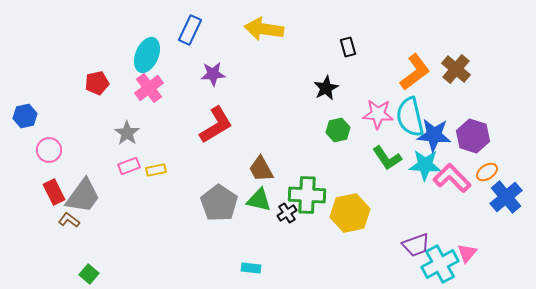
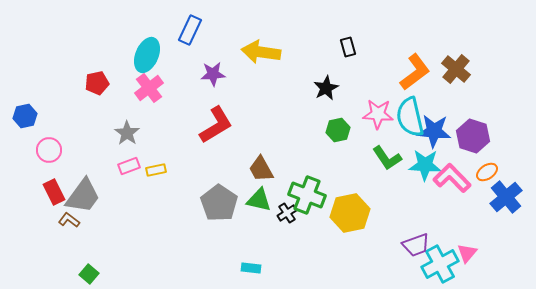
yellow arrow: moved 3 px left, 23 px down
blue star: moved 4 px up
green cross: rotated 18 degrees clockwise
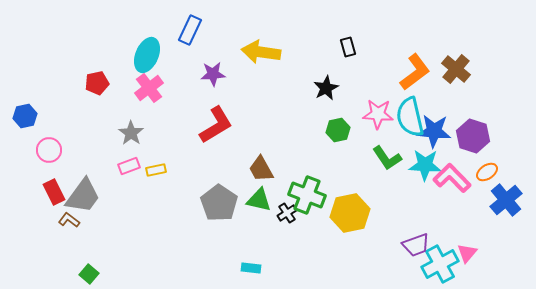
gray star: moved 4 px right
blue cross: moved 3 px down
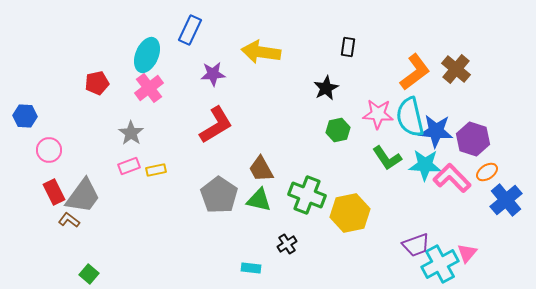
black rectangle: rotated 24 degrees clockwise
blue hexagon: rotated 15 degrees clockwise
blue star: moved 2 px right
purple hexagon: moved 3 px down
gray pentagon: moved 8 px up
black cross: moved 31 px down
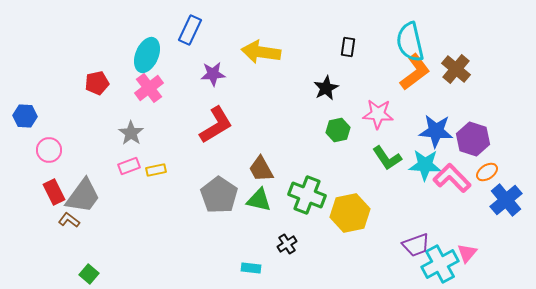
cyan semicircle: moved 75 px up
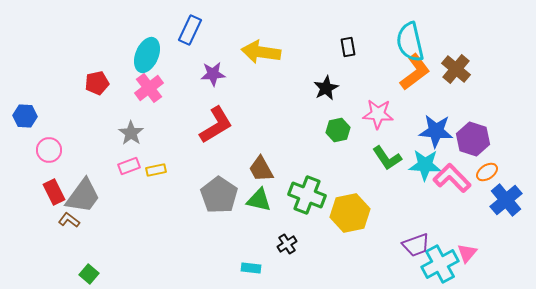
black rectangle: rotated 18 degrees counterclockwise
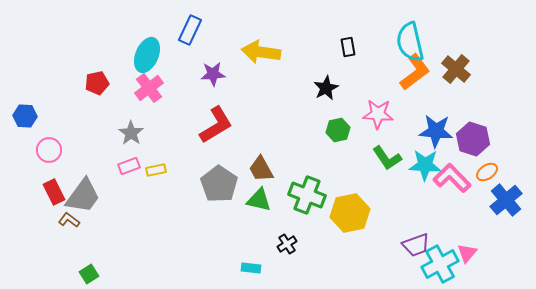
gray pentagon: moved 11 px up
green square: rotated 18 degrees clockwise
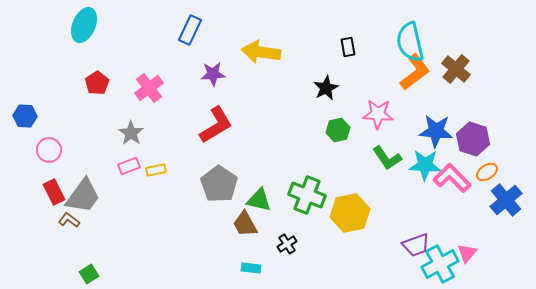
cyan ellipse: moved 63 px left, 30 px up
red pentagon: rotated 20 degrees counterclockwise
brown trapezoid: moved 16 px left, 55 px down
